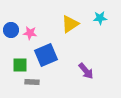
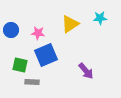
pink star: moved 8 px right
green square: rotated 14 degrees clockwise
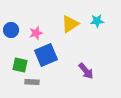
cyan star: moved 3 px left, 3 px down
pink star: moved 2 px left; rotated 24 degrees counterclockwise
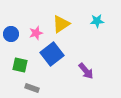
yellow triangle: moved 9 px left
blue circle: moved 4 px down
blue square: moved 6 px right, 1 px up; rotated 15 degrees counterclockwise
gray rectangle: moved 6 px down; rotated 16 degrees clockwise
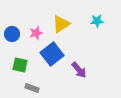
blue circle: moved 1 px right
purple arrow: moved 7 px left, 1 px up
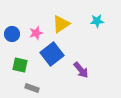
purple arrow: moved 2 px right
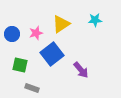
cyan star: moved 2 px left, 1 px up
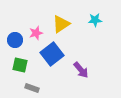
blue circle: moved 3 px right, 6 px down
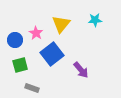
yellow triangle: rotated 18 degrees counterclockwise
pink star: rotated 24 degrees counterclockwise
green square: rotated 28 degrees counterclockwise
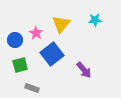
purple arrow: moved 3 px right
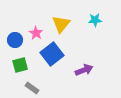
purple arrow: rotated 72 degrees counterclockwise
gray rectangle: rotated 16 degrees clockwise
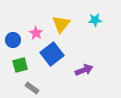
blue circle: moved 2 px left
